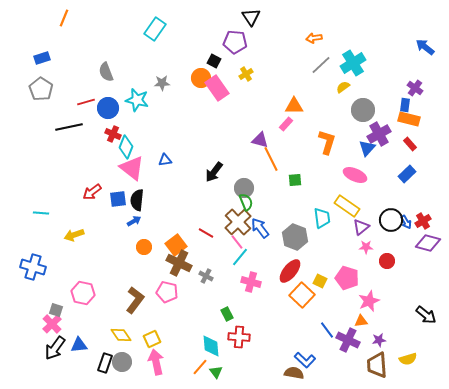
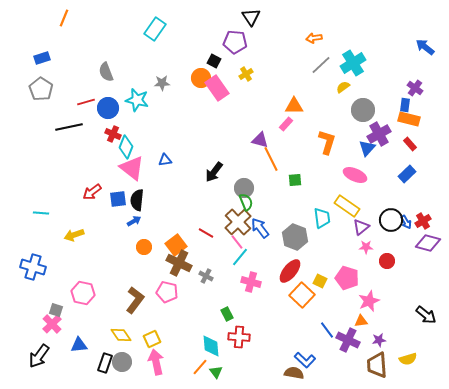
black arrow at (55, 348): moved 16 px left, 8 px down
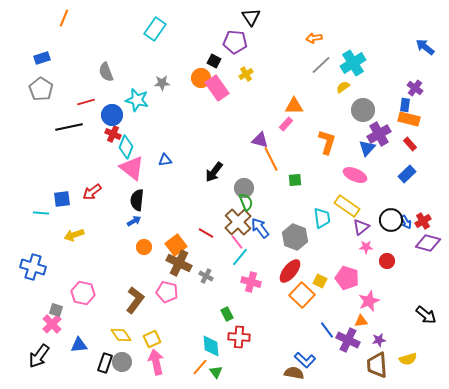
blue circle at (108, 108): moved 4 px right, 7 px down
blue square at (118, 199): moved 56 px left
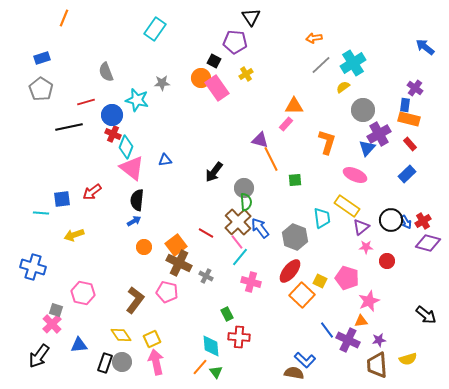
green semicircle at (246, 202): rotated 18 degrees clockwise
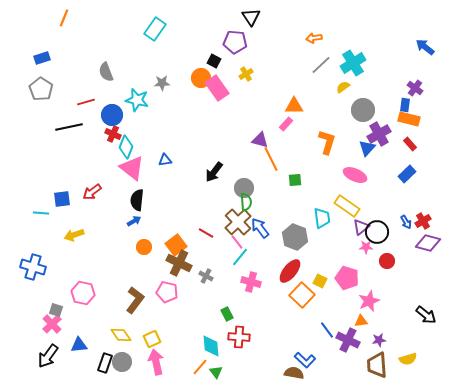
black circle at (391, 220): moved 14 px left, 12 px down
black arrow at (39, 356): moved 9 px right
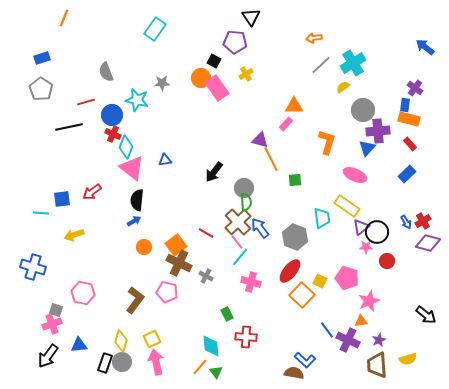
purple cross at (379, 134): moved 1 px left, 3 px up; rotated 25 degrees clockwise
pink cross at (52, 324): rotated 24 degrees clockwise
yellow diamond at (121, 335): moved 6 px down; rotated 50 degrees clockwise
red cross at (239, 337): moved 7 px right
purple star at (379, 340): rotated 16 degrees counterclockwise
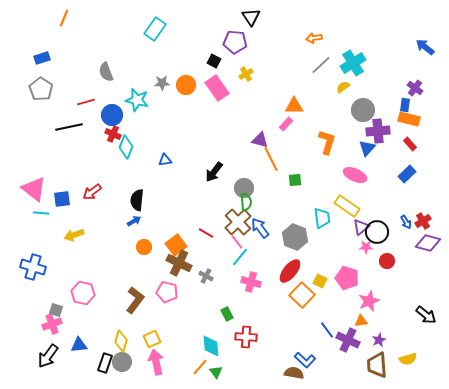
orange circle at (201, 78): moved 15 px left, 7 px down
pink triangle at (132, 168): moved 98 px left, 21 px down
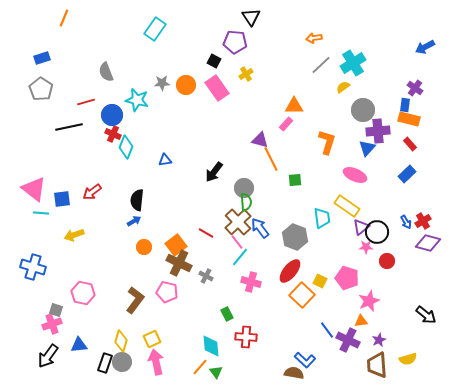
blue arrow at (425, 47): rotated 66 degrees counterclockwise
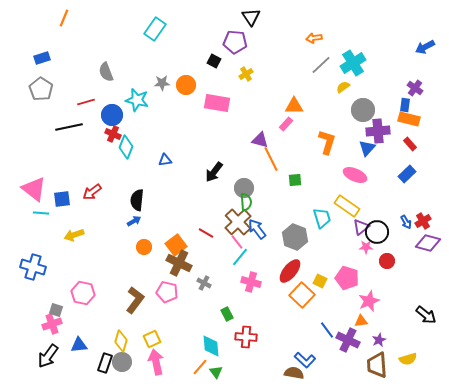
pink rectangle at (217, 88): moved 15 px down; rotated 45 degrees counterclockwise
cyan trapezoid at (322, 218): rotated 10 degrees counterclockwise
blue arrow at (260, 228): moved 3 px left, 1 px down
gray cross at (206, 276): moved 2 px left, 7 px down
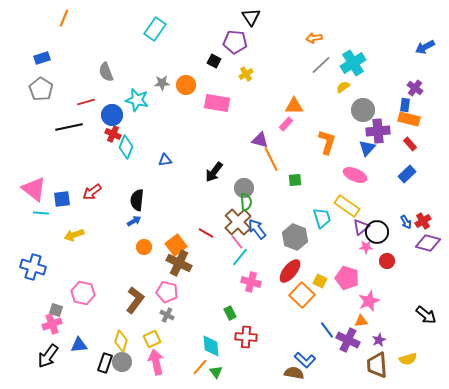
gray cross at (204, 283): moved 37 px left, 32 px down
green rectangle at (227, 314): moved 3 px right, 1 px up
